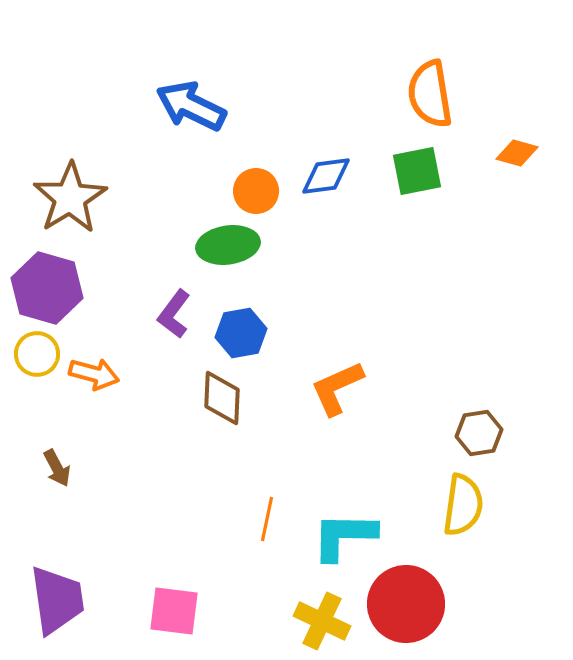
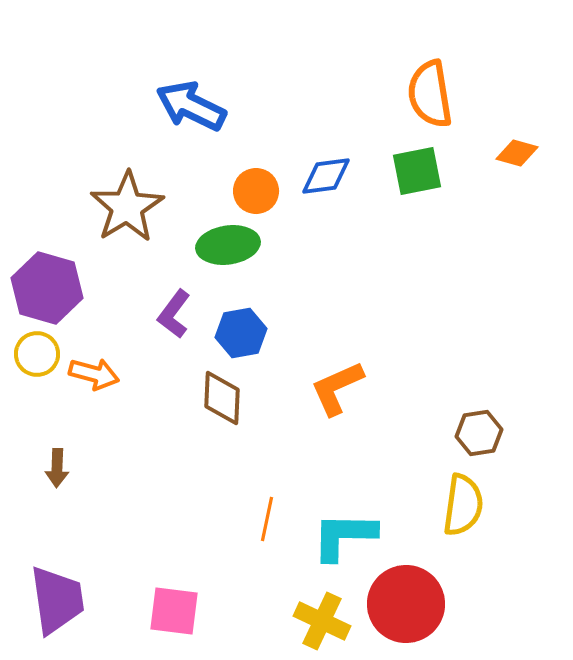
brown star: moved 57 px right, 9 px down
brown arrow: rotated 30 degrees clockwise
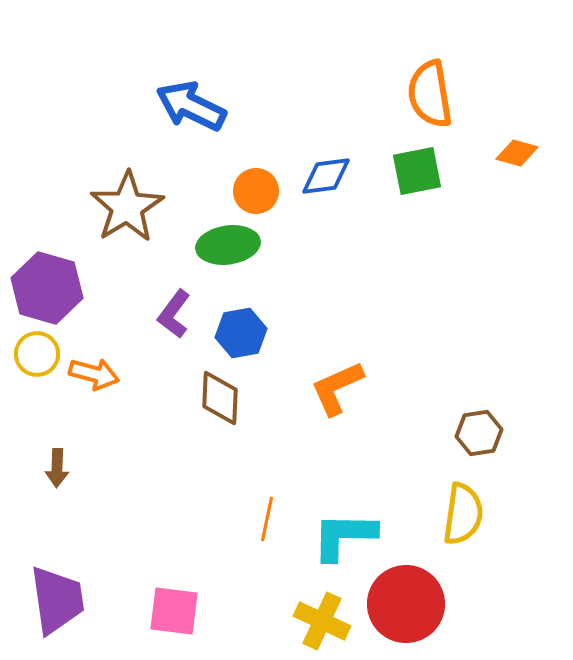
brown diamond: moved 2 px left
yellow semicircle: moved 9 px down
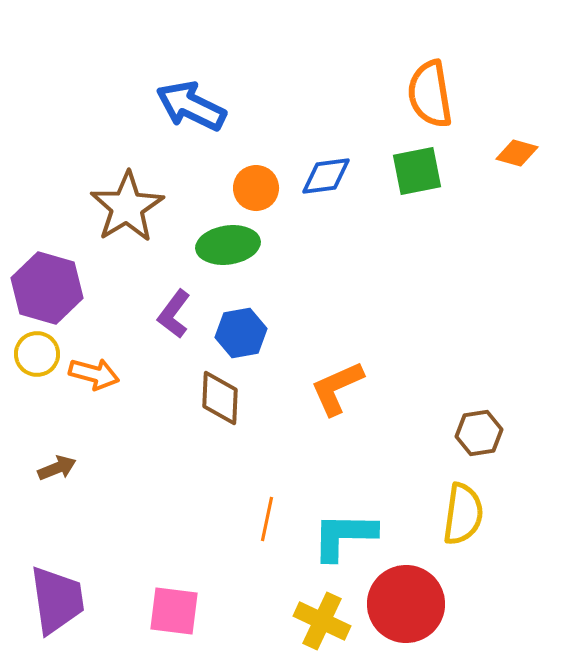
orange circle: moved 3 px up
brown arrow: rotated 114 degrees counterclockwise
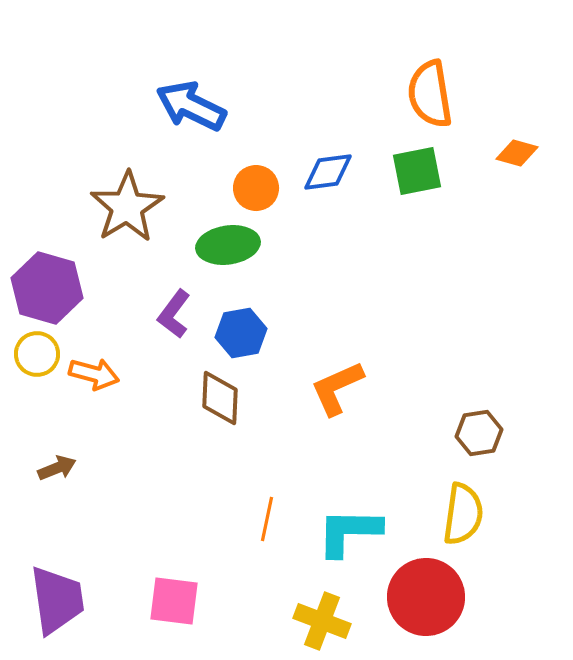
blue diamond: moved 2 px right, 4 px up
cyan L-shape: moved 5 px right, 4 px up
red circle: moved 20 px right, 7 px up
pink square: moved 10 px up
yellow cross: rotated 4 degrees counterclockwise
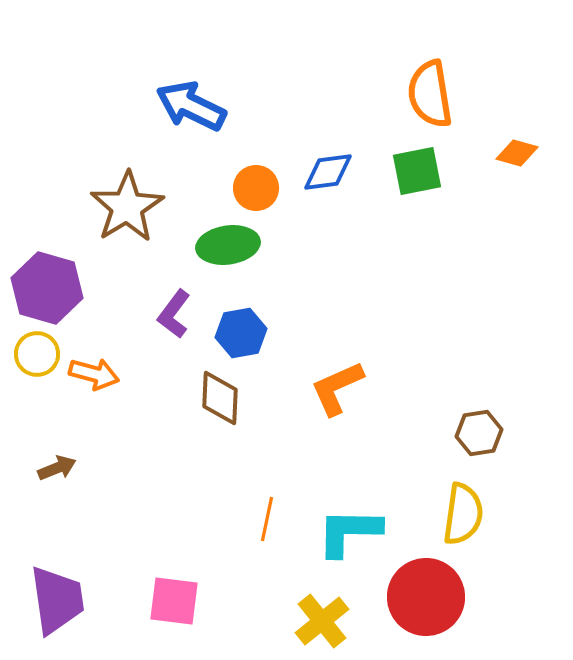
yellow cross: rotated 30 degrees clockwise
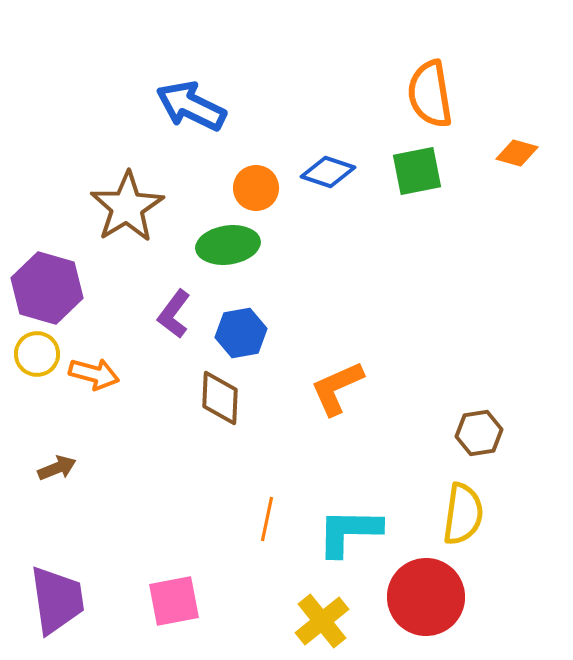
blue diamond: rotated 26 degrees clockwise
pink square: rotated 18 degrees counterclockwise
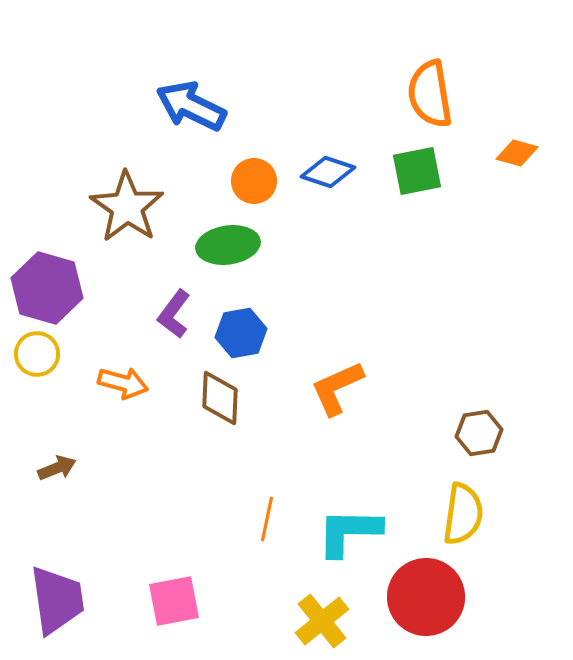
orange circle: moved 2 px left, 7 px up
brown star: rotated 6 degrees counterclockwise
orange arrow: moved 29 px right, 9 px down
